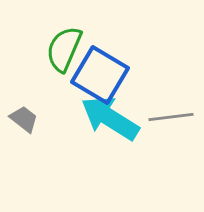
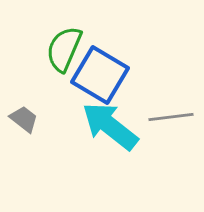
cyan arrow: moved 8 px down; rotated 6 degrees clockwise
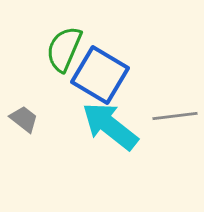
gray line: moved 4 px right, 1 px up
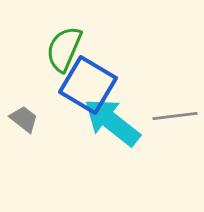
blue square: moved 12 px left, 10 px down
cyan arrow: moved 2 px right, 4 px up
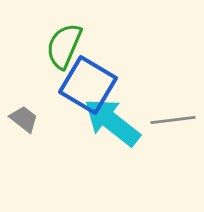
green semicircle: moved 3 px up
gray line: moved 2 px left, 4 px down
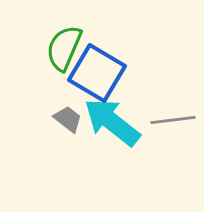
green semicircle: moved 2 px down
blue square: moved 9 px right, 12 px up
gray trapezoid: moved 44 px right
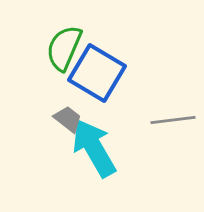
cyan arrow: moved 18 px left, 26 px down; rotated 22 degrees clockwise
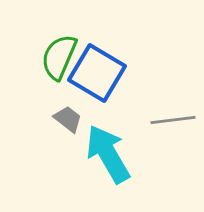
green semicircle: moved 5 px left, 9 px down
cyan arrow: moved 14 px right, 6 px down
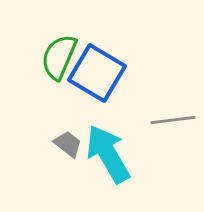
gray trapezoid: moved 25 px down
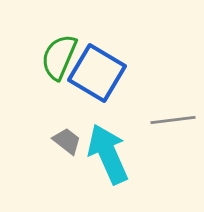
gray trapezoid: moved 1 px left, 3 px up
cyan arrow: rotated 6 degrees clockwise
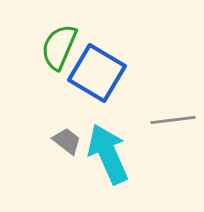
green semicircle: moved 10 px up
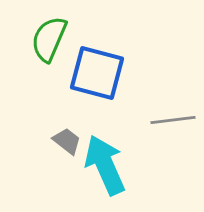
green semicircle: moved 10 px left, 8 px up
blue square: rotated 16 degrees counterclockwise
cyan arrow: moved 3 px left, 11 px down
